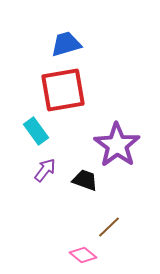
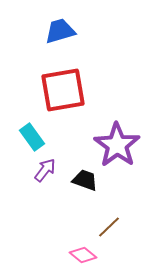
blue trapezoid: moved 6 px left, 13 px up
cyan rectangle: moved 4 px left, 6 px down
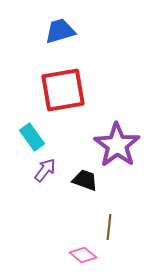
brown line: rotated 40 degrees counterclockwise
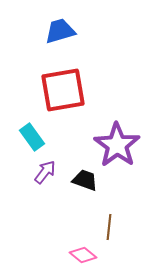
purple arrow: moved 2 px down
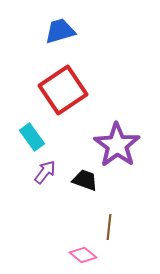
red square: rotated 24 degrees counterclockwise
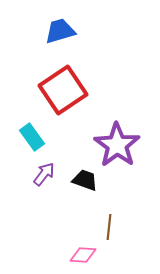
purple arrow: moved 1 px left, 2 px down
pink diamond: rotated 36 degrees counterclockwise
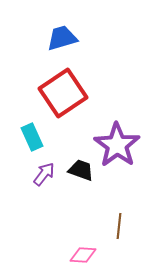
blue trapezoid: moved 2 px right, 7 px down
red square: moved 3 px down
cyan rectangle: rotated 12 degrees clockwise
black trapezoid: moved 4 px left, 10 px up
brown line: moved 10 px right, 1 px up
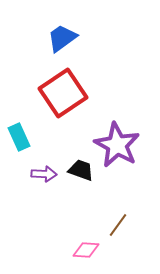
blue trapezoid: rotated 20 degrees counterclockwise
cyan rectangle: moved 13 px left
purple star: rotated 6 degrees counterclockwise
purple arrow: rotated 55 degrees clockwise
brown line: moved 1 px left, 1 px up; rotated 30 degrees clockwise
pink diamond: moved 3 px right, 5 px up
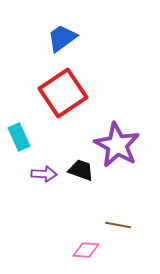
brown line: rotated 65 degrees clockwise
